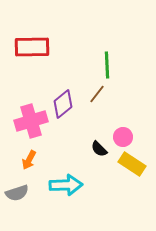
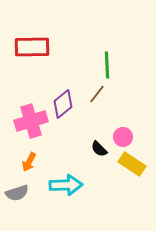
orange arrow: moved 2 px down
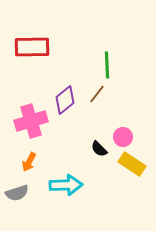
purple diamond: moved 2 px right, 4 px up
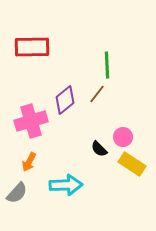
gray semicircle: rotated 30 degrees counterclockwise
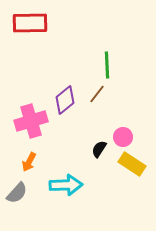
red rectangle: moved 2 px left, 24 px up
black semicircle: rotated 78 degrees clockwise
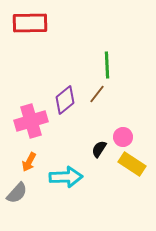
cyan arrow: moved 8 px up
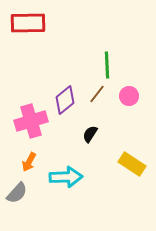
red rectangle: moved 2 px left
pink circle: moved 6 px right, 41 px up
black semicircle: moved 9 px left, 15 px up
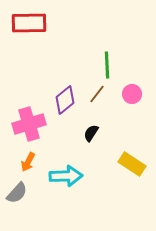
red rectangle: moved 1 px right
pink circle: moved 3 px right, 2 px up
pink cross: moved 2 px left, 3 px down
black semicircle: moved 1 px right, 1 px up
orange arrow: moved 1 px left
cyan arrow: moved 1 px up
